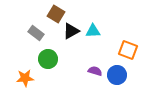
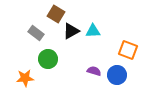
purple semicircle: moved 1 px left
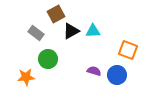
brown square: rotated 30 degrees clockwise
orange star: moved 1 px right, 1 px up
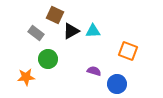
brown square: moved 1 px left, 1 px down; rotated 36 degrees counterclockwise
orange square: moved 1 px down
blue circle: moved 9 px down
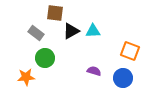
brown square: moved 2 px up; rotated 18 degrees counterclockwise
orange square: moved 2 px right
green circle: moved 3 px left, 1 px up
blue circle: moved 6 px right, 6 px up
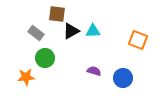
brown square: moved 2 px right, 1 px down
orange square: moved 8 px right, 11 px up
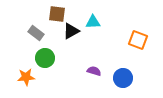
cyan triangle: moved 9 px up
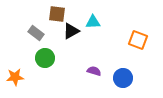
orange star: moved 11 px left
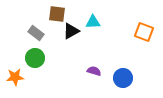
orange square: moved 6 px right, 8 px up
green circle: moved 10 px left
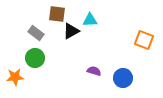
cyan triangle: moved 3 px left, 2 px up
orange square: moved 8 px down
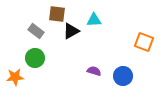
cyan triangle: moved 4 px right
gray rectangle: moved 2 px up
orange square: moved 2 px down
blue circle: moved 2 px up
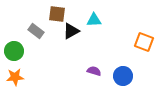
green circle: moved 21 px left, 7 px up
